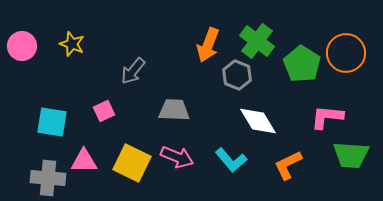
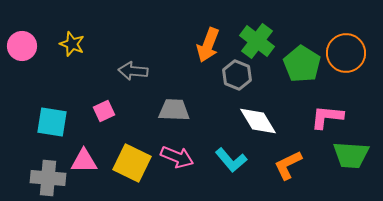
gray arrow: rotated 56 degrees clockwise
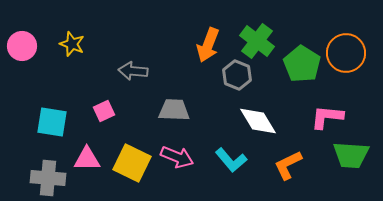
pink triangle: moved 3 px right, 2 px up
